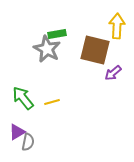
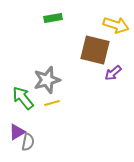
yellow arrow: moved 1 px left, 1 px up; rotated 105 degrees clockwise
green rectangle: moved 4 px left, 16 px up
gray star: moved 31 px down; rotated 28 degrees clockwise
yellow line: moved 1 px down
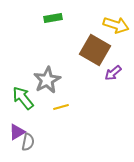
brown square: rotated 16 degrees clockwise
gray star: rotated 12 degrees counterclockwise
yellow line: moved 9 px right, 4 px down
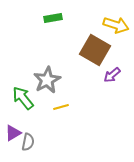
purple arrow: moved 1 px left, 2 px down
purple triangle: moved 4 px left, 1 px down
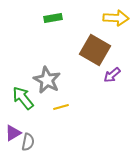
yellow arrow: moved 7 px up; rotated 15 degrees counterclockwise
gray star: rotated 16 degrees counterclockwise
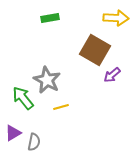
green rectangle: moved 3 px left
gray semicircle: moved 6 px right
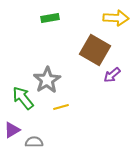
gray star: rotated 12 degrees clockwise
purple triangle: moved 1 px left, 3 px up
gray semicircle: rotated 102 degrees counterclockwise
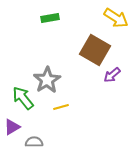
yellow arrow: rotated 30 degrees clockwise
purple triangle: moved 3 px up
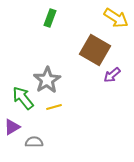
green rectangle: rotated 60 degrees counterclockwise
yellow line: moved 7 px left
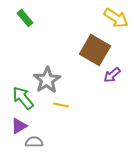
green rectangle: moved 25 px left; rotated 60 degrees counterclockwise
yellow line: moved 7 px right, 2 px up; rotated 28 degrees clockwise
purple triangle: moved 7 px right, 1 px up
